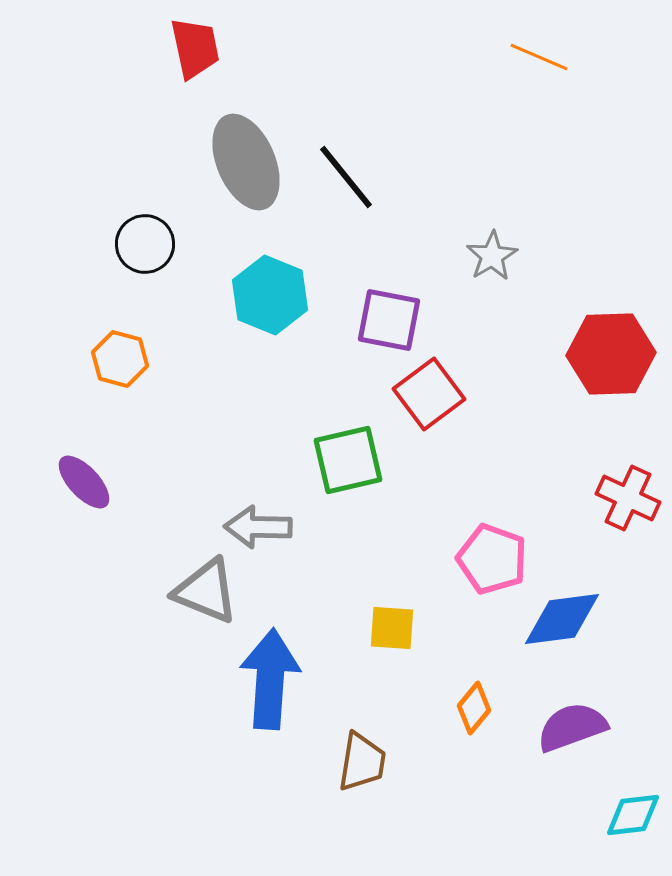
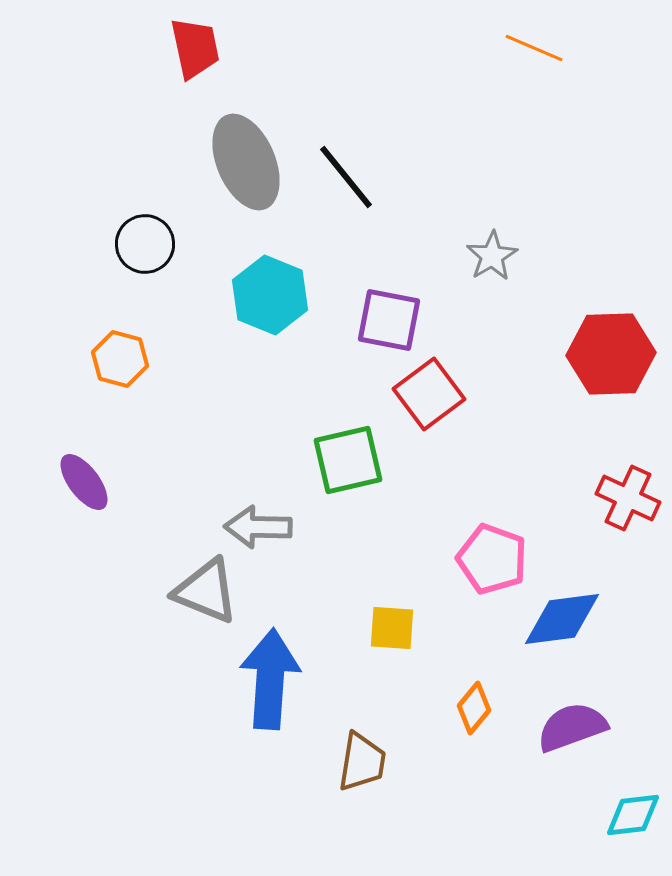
orange line: moved 5 px left, 9 px up
purple ellipse: rotated 6 degrees clockwise
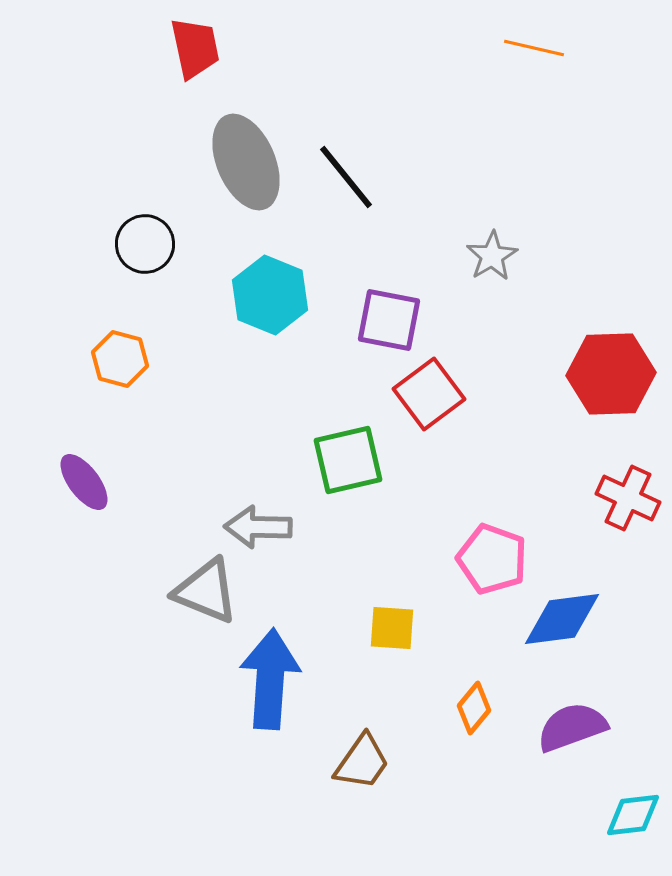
orange line: rotated 10 degrees counterclockwise
red hexagon: moved 20 px down
brown trapezoid: rotated 26 degrees clockwise
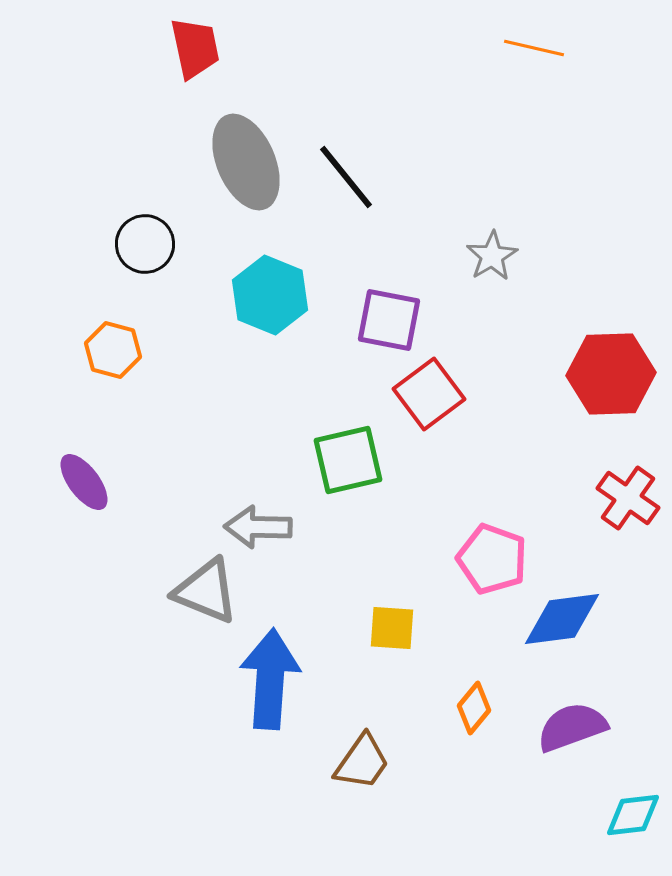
orange hexagon: moved 7 px left, 9 px up
red cross: rotated 10 degrees clockwise
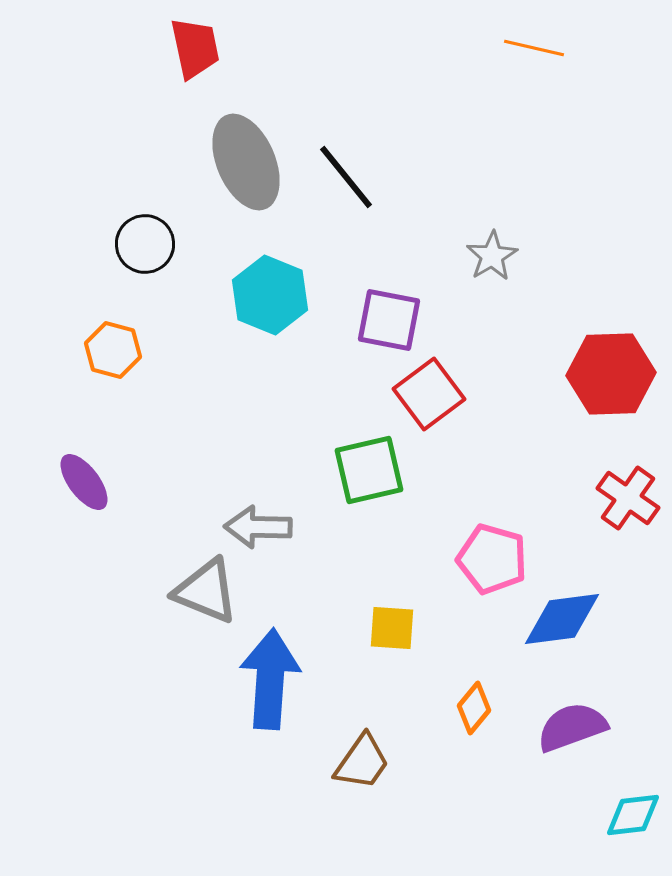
green square: moved 21 px right, 10 px down
pink pentagon: rotated 4 degrees counterclockwise
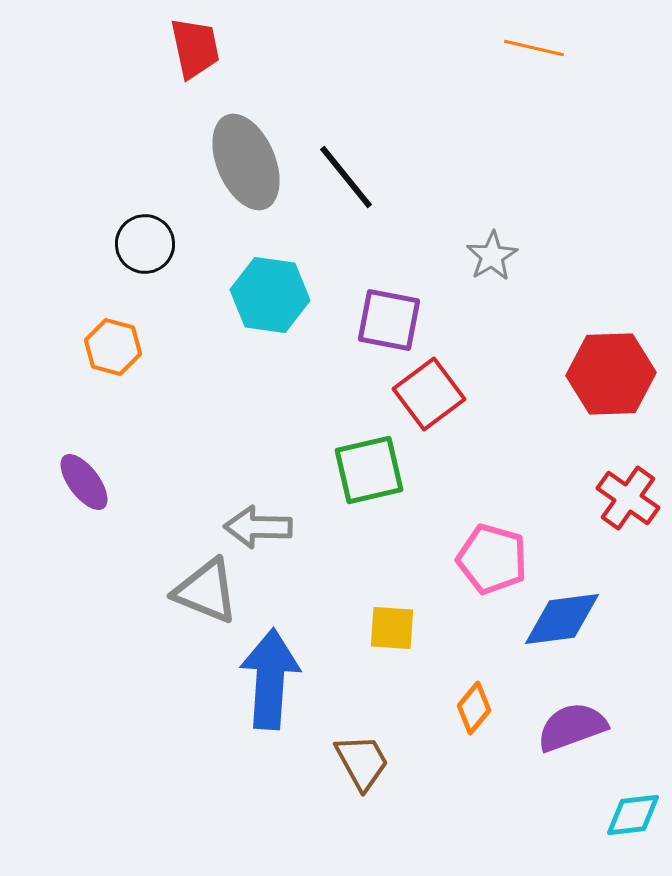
cyan hexagon: rotated 14 degrees counterclockwise
orange hexagon: moved 3 px up
brown trapezoid: rotated 64 degrees counterclockwise
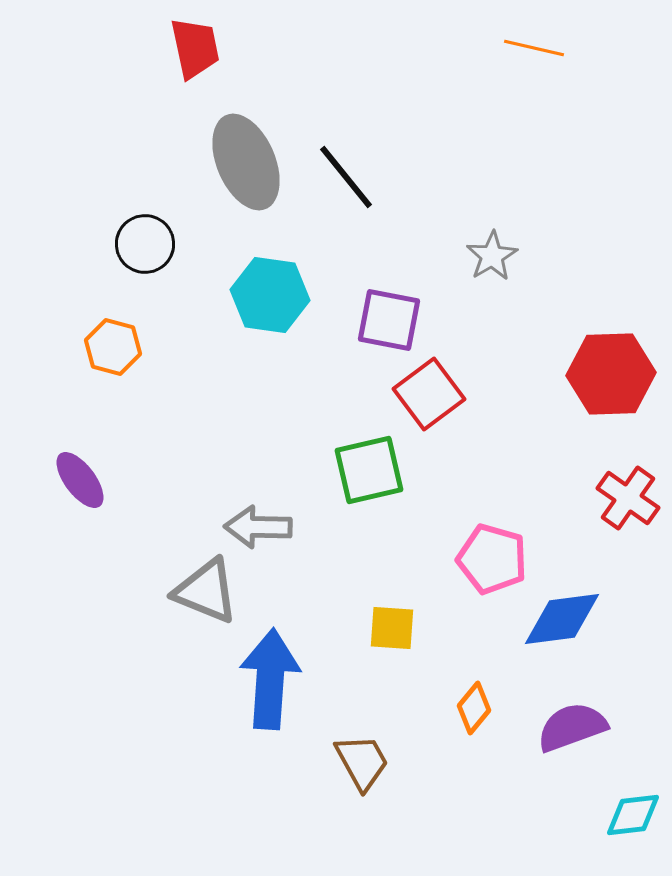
purple ellipse: moved 4 px left, 2 px up
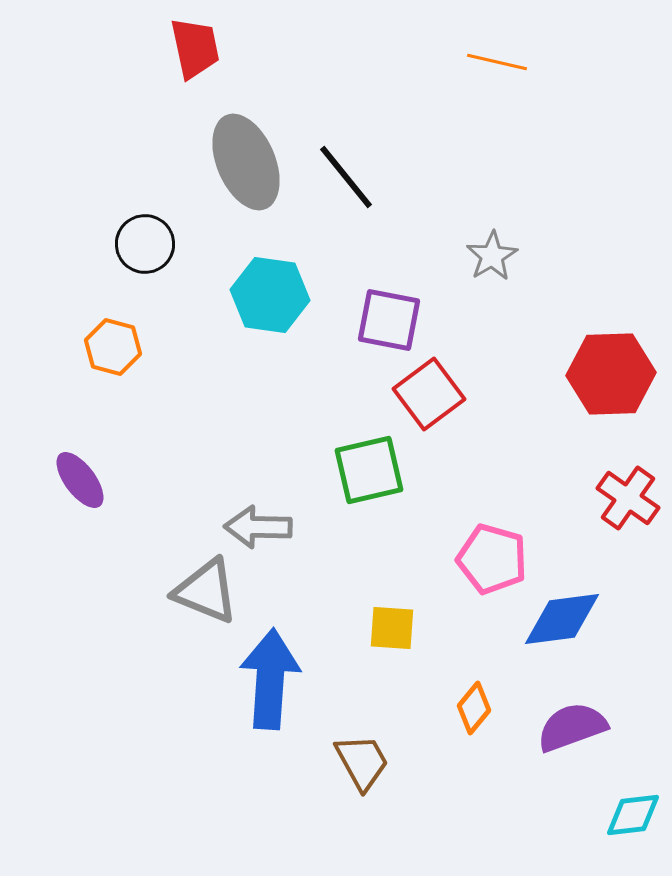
orange line: moved 37 px left, 14 px down
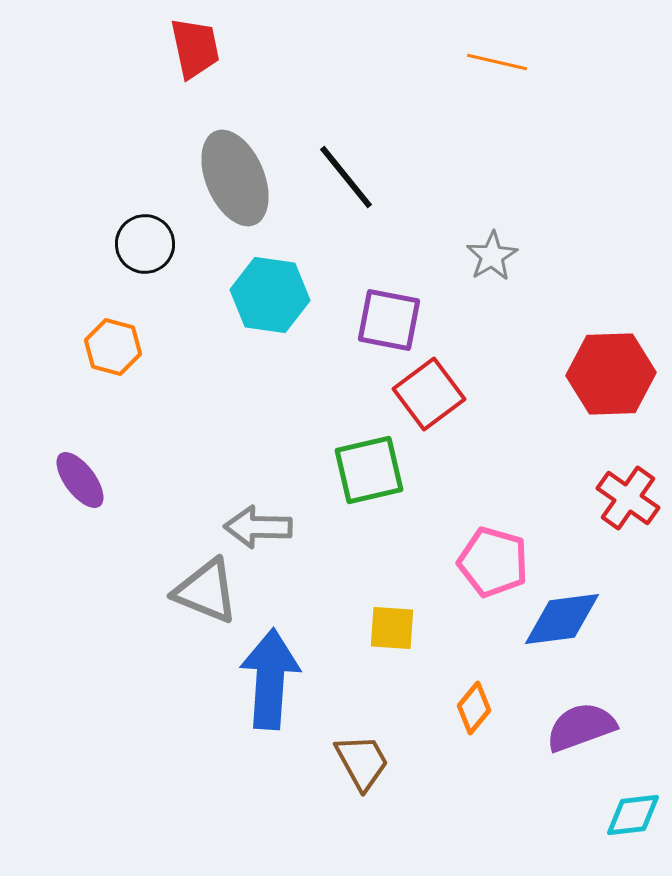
gray ellipse: moved 11 px left, 16 px down
pink pentagon: moved 1 px right, 3 px down
purple semicircle: moved 9 px right
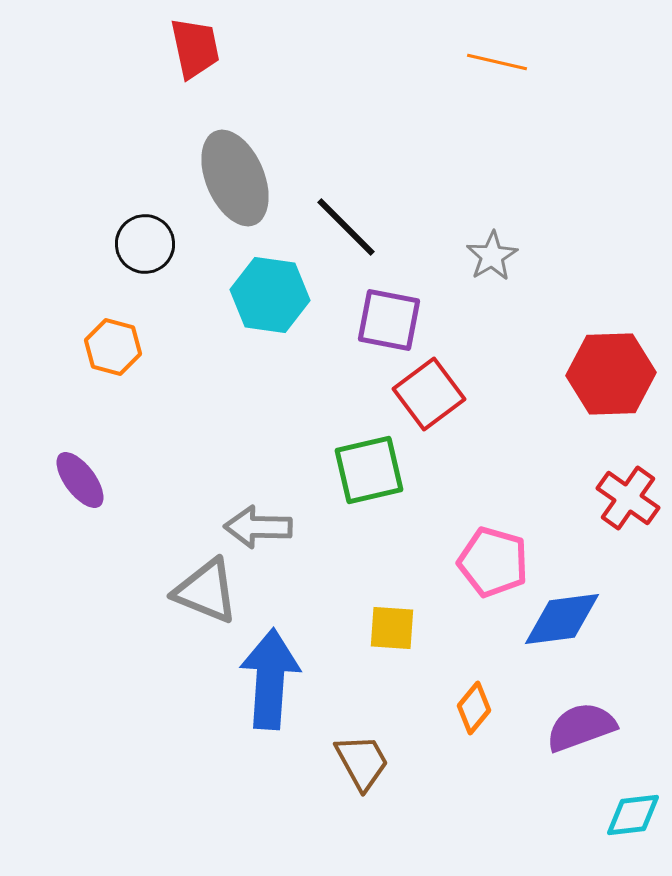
black line: moved 50 px down; rotated 6 degrees counterclockwise
